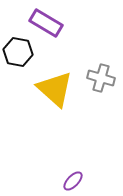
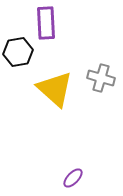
purple rectangle: rotated 56 degrees clockwise
black hexagon: rotated 20 degrees counterclockwise
purple ellipse: moved 3 px up
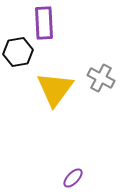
purple rectangle: moved 2 px left
gray cross: rotated 12 degrees clockwise
yellow triangle: rotated 24 degrees clockwise
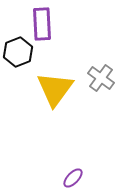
purple rectangle: moved 2 px left, 1 px down
black hexagon: rotated 12 degrees counterclockwise
gray cross: rotated 8 degrees clockwise
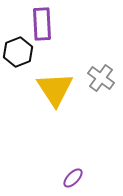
yellow triangle: rotated 9 degrees counterclockwise
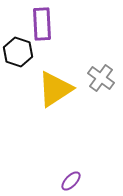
black hexagon: rotated 20 degrees counterclockwise
yellow triangle: rotated 30 degrees clockwise
purple ellipse: moved 2 px left, 3 px down
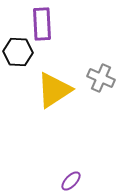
black hexagon: rotated 16 degrees counterclockwise
gray cross: rotated 12 degrees counterclockwise
yellow triangle: moved 1 px left, 1 px down
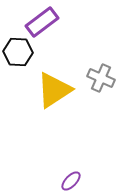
purple rectangle: moved 2 px up; rotated 56 degrees clockwise
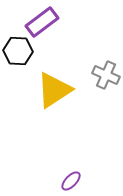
black hexagon: moved 1 px up
gray cross: moved 5 px right, 3 px up
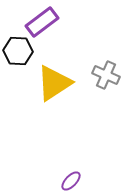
yellow triangle: moved 7 px up
